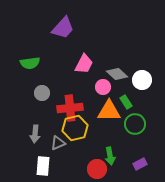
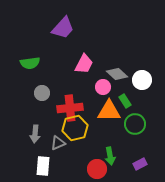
green rectangle: moved 1 px left, 1 px up
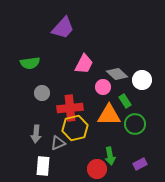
orange triangle: moved 4 px down
gray arrow: moved 1 px right
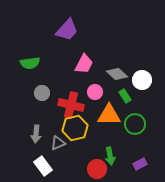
purple trapezoid: moved 4 px right, 2 px down
pink circle: moved 8 px left, 5 px down
green rectangle: moved 5 px up
red cross: moved 1 px right, 3 px up; rotated 20 degrees clockwise
white rectangle: rotated 42 degrees counterclockwise
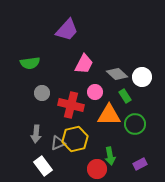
white circle: moved 3 px up
yellow hexagon: moved 11 px down
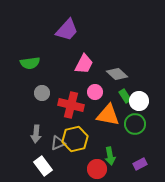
white circle: moved 3 px left, 24 px down
orange triangle: moved 1 px left; rotated 10 degrees clockwise
